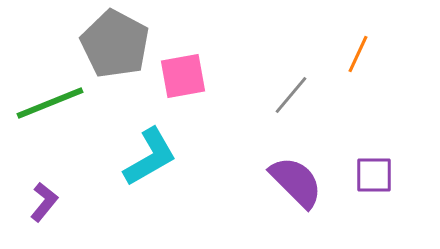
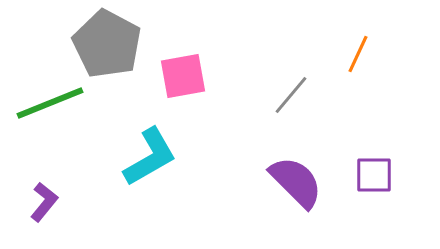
gray pentagon: moved 8 px left
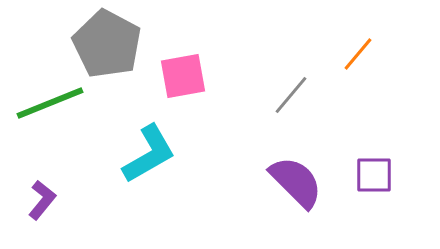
orange line: rotated 15 degrees clockwise
cyan L-shape: moved 1 px left, 3 px up
purple L-shape: moved 2 px left, 2 px up
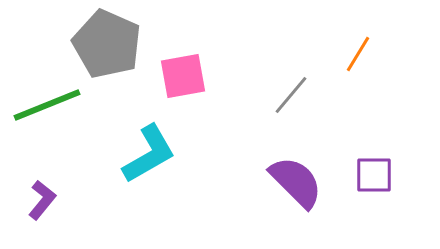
gray pentagon: rotated 4 degrees counterclockwise
orange line: rotated 9 degrees counterclockwise
green line: moved 3 px left, 2 px down
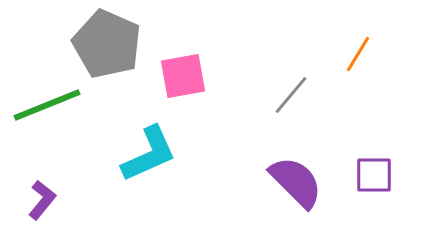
cyan L-shape: rotated 6 degrees clockwise
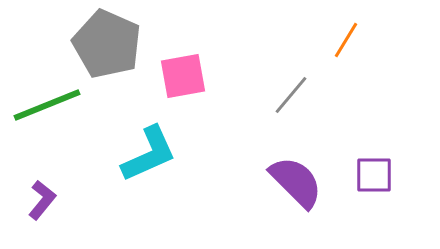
orange line: moved 12 px left, 14 px up
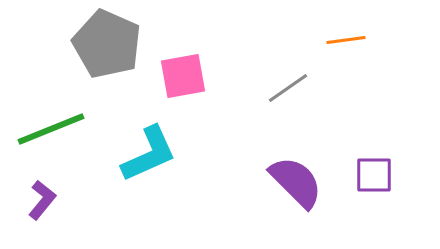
orange line: rotated 51 degrees clockwise
gray line: moved 3 px left, 7 px up; rotated 15 degrees clockwise
green line: moved 4 px right, 24 px down
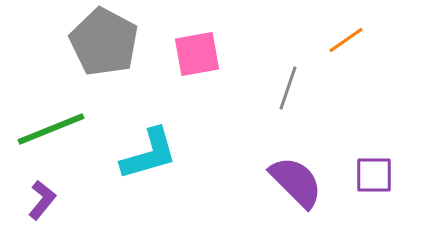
orange line: rotated 27 degrees counterclockwise
gray pentagon: moved 3 px left, 2 px up; rotated 4 degrees clockwise
pink square: moved 14 px right, 22 px up
gray line: rotated 36 degrees counterclockwise
cyan L-shape: rotated 8 degrees clockwise
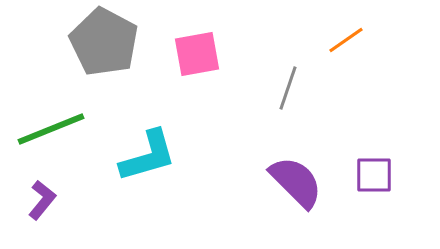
cyan L-shape: moved 1 px left, 2 px down
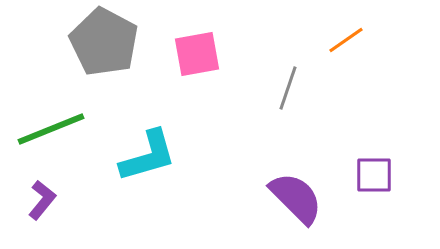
purple semicircle: moved 16 px down
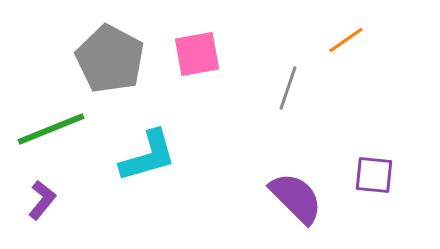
gray pentagon: moved 6 px right, 17 px down
purple square: rotated 6 degrees clockwise
